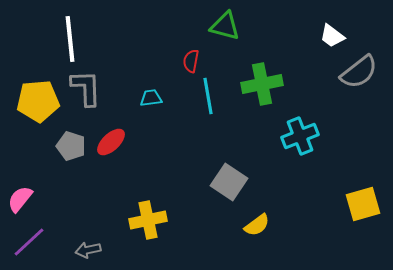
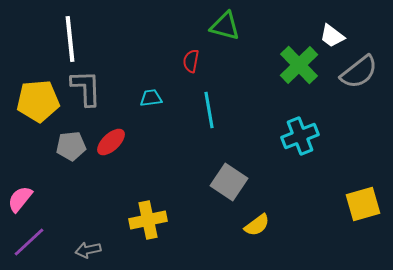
green cross: moved 37 px right, 19 px up; rotated 33 degrees counterclockwise
cyan line: moved 1 px right, 14 px down
gray pentagon: rotated 24 degrees counterclockwise
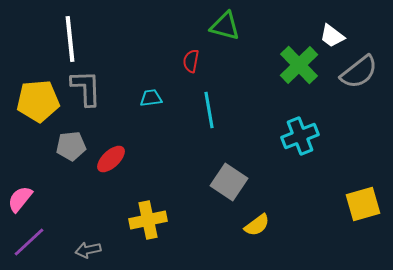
red ellipse: moved 17 px down
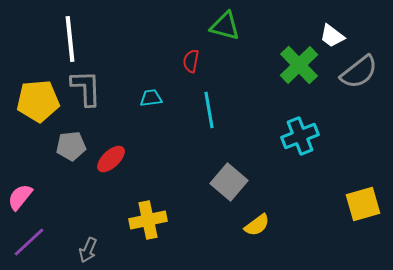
gray square: rotated 6 degrees clockwise
pink semicircle: moved 2 px up
gray arrow: rotated 55 degrees counterclockwise
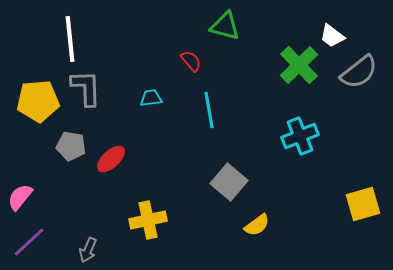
red semicircle: rotated 130 degrees clockwise
gray pentagon: rotated 16 degrees clockwise
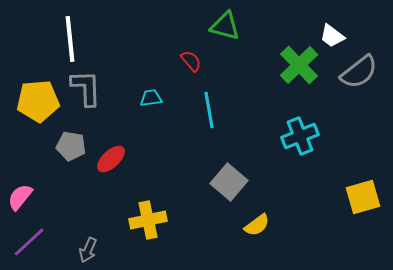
yellow square: moved 7 px up
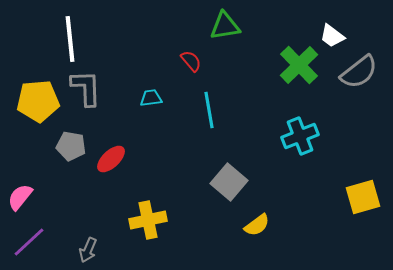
green triangle: rotated 24 degrees counterclockwise
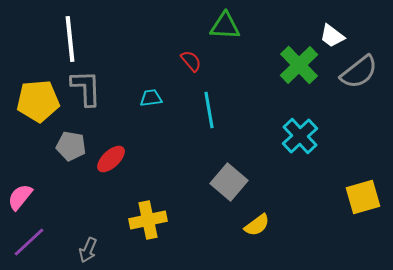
green triangle: rotated 12 degrees clockwise
cyan cross: rotated 21 degrees counterclockwise
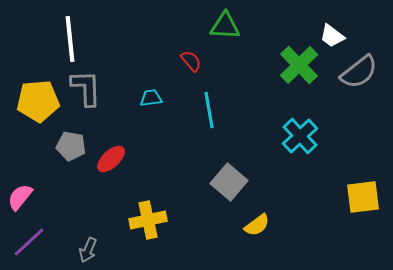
yellow square: rotated 9 degrees clockwise
